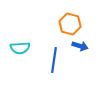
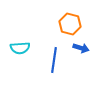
blue arrow: moved 1 px right, 2 px down
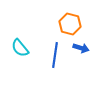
cyan semicircle: rotated 54 degrees clockwise
blue line: moved 1 px right, 5 px up
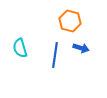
orange hexagon: moved 3 px up
cyan semicircle: rotated 24 degrees clockwise
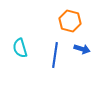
blue arrow: moved 1 px right, 1 px down
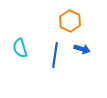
orange hexagon: rotated 10 degrees clockwise
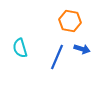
orange hexagon: rotated 15 degrees counterclockwise
blue line: moved 2 px right, 2 px down; rotated 15 degrees clockwise
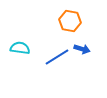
cyan semicircle: rotated 114 degrees clockwise
blue line: rotated 35 degrees clockwise
